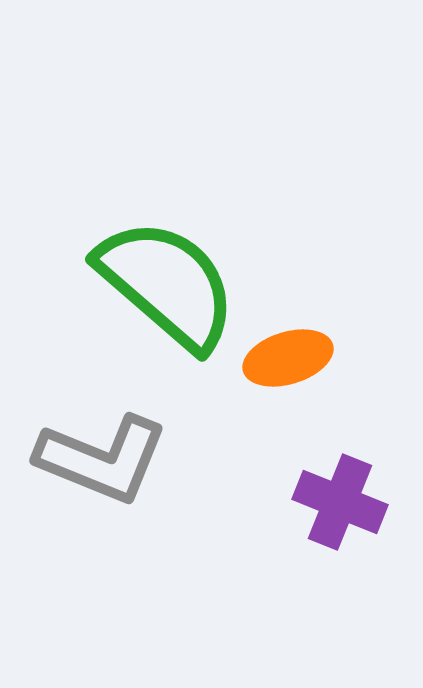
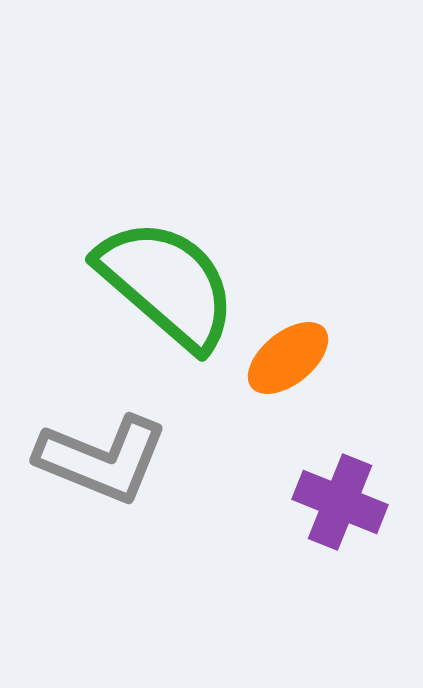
orange ellipse: rotated 22 degrees counterclockwise
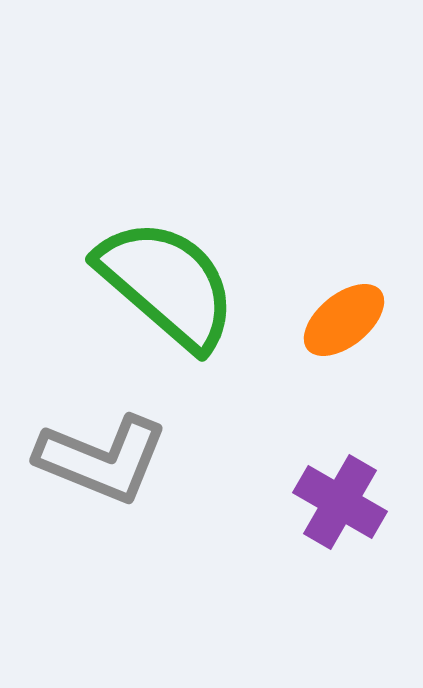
orange ellipse: moved 56 px right, 38 px up
purple cross: rotated 8 degrees clockwise
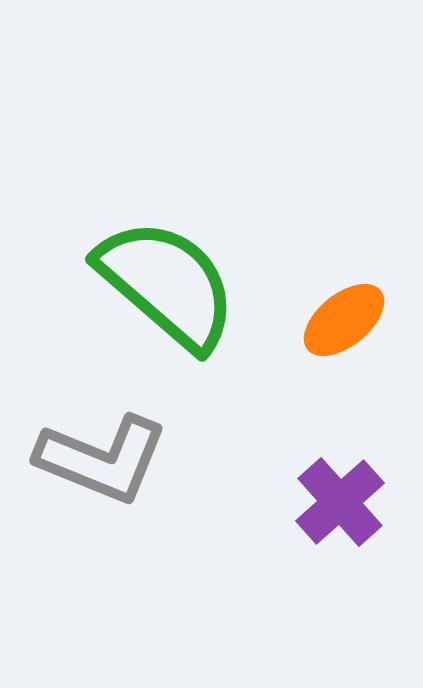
purple cross: rotated 18 degrees clockwise
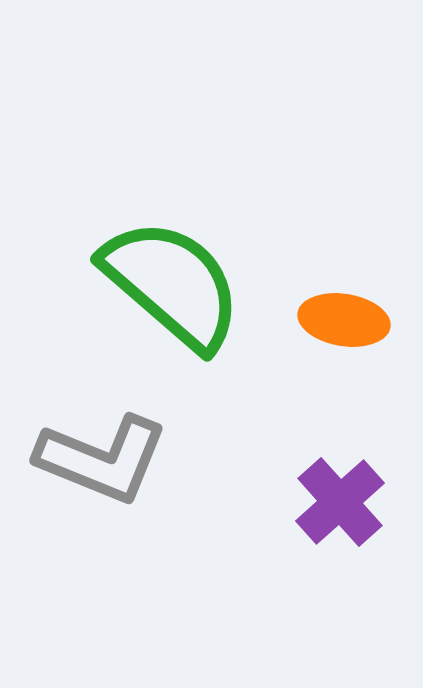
green semicircle: moved 5 px right
orange ellipse: rotated 48 degrees clockwise
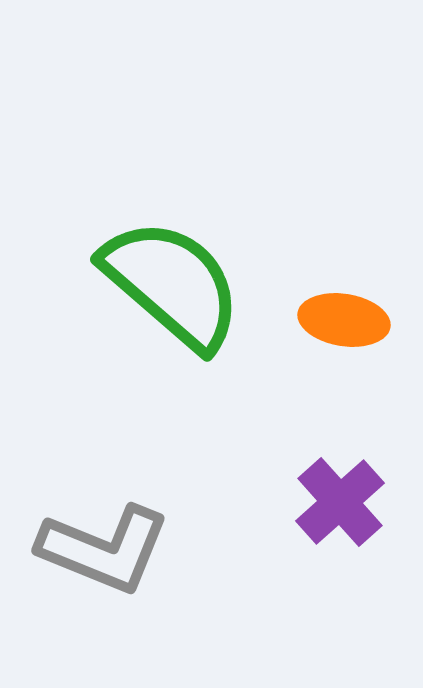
gray L-shape: moved 2 px right, 90 px down
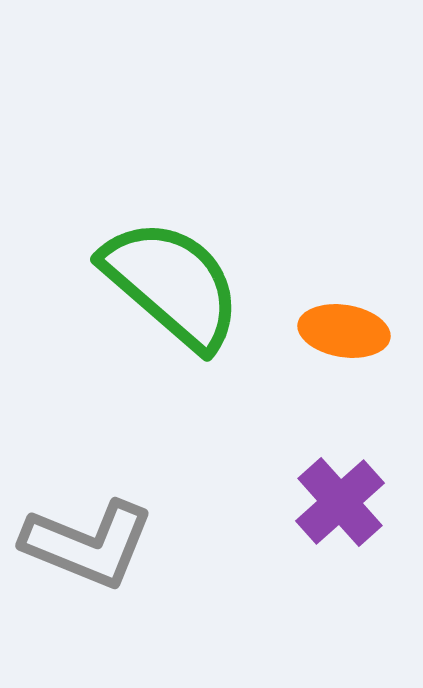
orange ellipse: moved 11 px down
gray L-shape: moved 16 px left, 5 px up
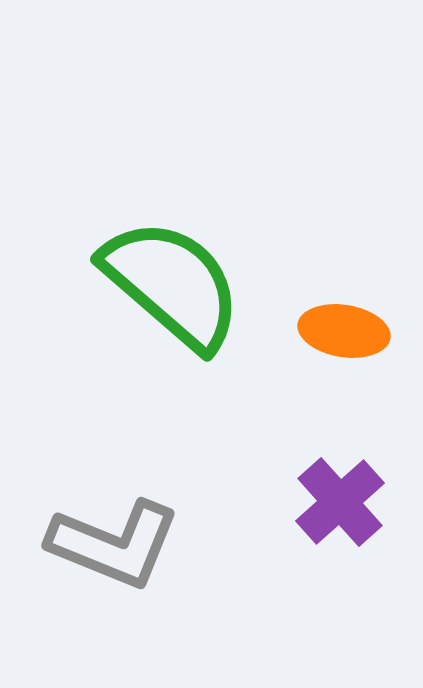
gray L-shape: moved 26 px right
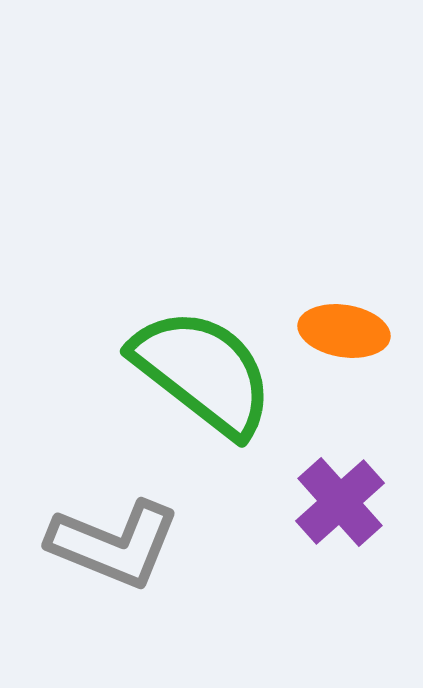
green semicircle: moved 31 px right, 88 px down; rotated 3 degrees counterclockwise
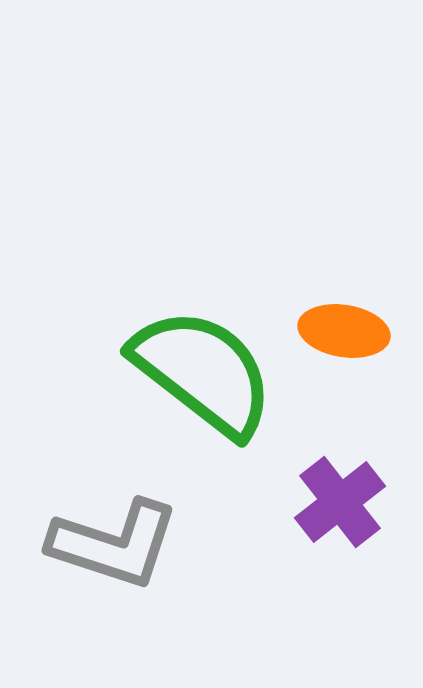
purple cross: rotated 4 degrees clockwise
gray L-shape: rotated 4 degrees counterclockwise
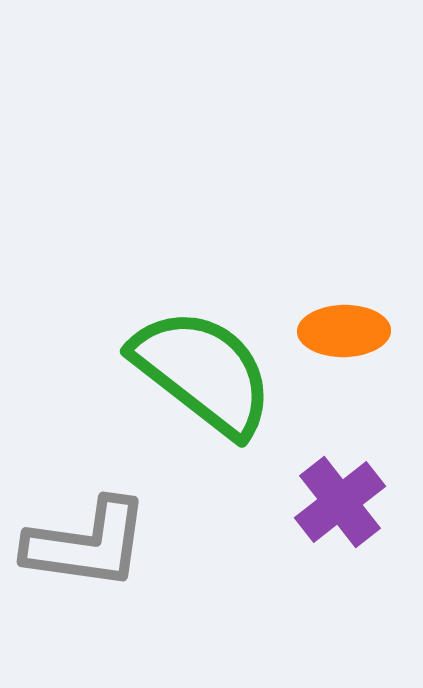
orange ellipse: rotated 10 degrees counterclockwise
gray L-shape: moved 27 px left; rotated 10 degrees counterclockwise
